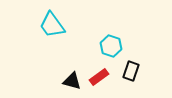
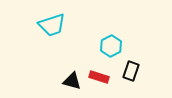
cyan trapezoid: rotated 72 degrees counterclockwise
cyan hexagon: rotated 15 degrees clockwise
red rectangle: rotated 54 degrees clockwise
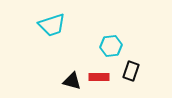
cyan hexagon: rotated 20 degrees clockwise
red rectangle: rotated 18 degrees counterclockwise
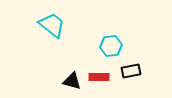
cyan trapezoid: rotated 124 degrees counterclockwise
black rectangle: rotated 60 degrees clockwise
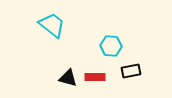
cyan hexagon: rotated 10 degrees clockwise
red rectangle: moved 4 px left
black triangle: moved 4 px left, 3 px up
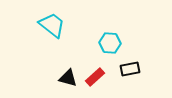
cyan hexagon: moved 1 px left, 3 px up
black rectangle: moved 1 px left, 2 px up
red rectangle: rotated 42 degrees counterclockwise
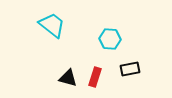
cyan hexagon: moved 4 px up
red rectangle: rotated 30 degrees counterclockwise
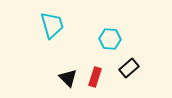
cyan trapezoid: rotated 36 degrees clockwise
black rectangle: moved 1 px left, 1 px up; rotated 30 degrees counterclockwise
black triangle: rotated 30 degrees clockwise
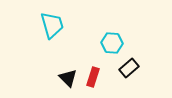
cyan hexagon: moved 2 px right, 4 px down
red rectangle: moved 2 px left
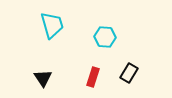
cyan hexagon: moved 7 px left, 6 px up
black rectangle: moved 5 px down; rotated 18 degrees counterclockwise
black triangle: moved 25 px left; rotated 12 degrees clockwise
